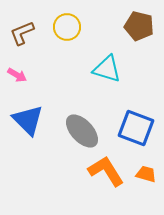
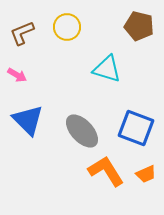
orange trapezoid: rotated 140 degrees clockwise
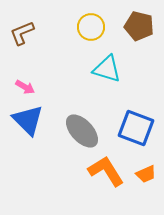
yellow circle: moved 24 px right
pink arrow: moved 8 px right, 12 px down
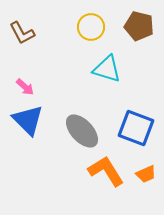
brown L-shape: rotated 96 degrees counterclockwise
pink arrow: rotated 12 degrees clockwise
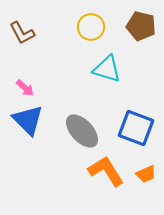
brown pentagon: moved 2 px right
pink arrow: moved 1 px down
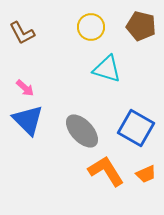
blue square: rotated 9 degrees clockwise
